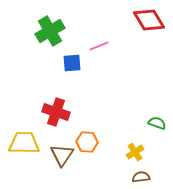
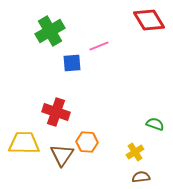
green semicircle: moved 2 px left, 1 px down
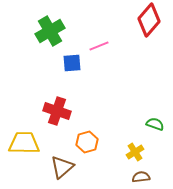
red diamond: rotated 72 degrees clockwise
red cross: moved 1 px right, 1 px up
orange hexagon: rotated 20 degrees counterclockwise
brown triangle: moved 12 px down; rotated 15 degrees clockwise
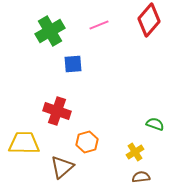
pink line: moved 21 px up
blue square: moved 1 px right, 1 px down
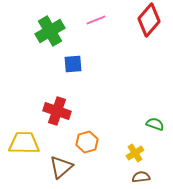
pink line: moved 3 px left, 5 px up
yellow cross: moved 1 px down
brown triangle: moved 1 px left
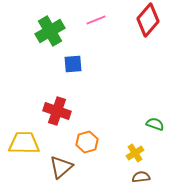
red diamond: moved 1 px left
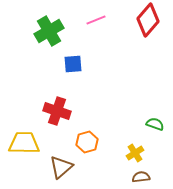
green cross: moved 1 px left
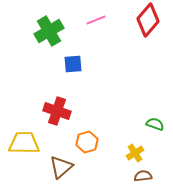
brown semicircle: moved 2 px right, 1 px up
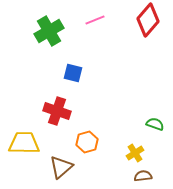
pink line: moved 1 px left
blue square: moved 9 px down; rotated 18 degrees clockwise
